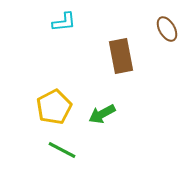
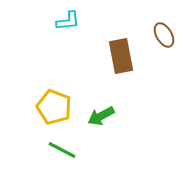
cyan L-shape: moved 4 px right, 1 px up
brown ellipse: moved 3 px left, 6 px down
yellow pentagon: rotated 24 degrees counterclockwise
green arrow: moved 1 px left, 2 px down
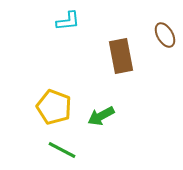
brown ellipse: moved 1 px right
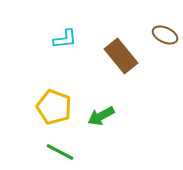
cyan L-shape: moved 3 px left, 18 px down
brown ellipse: rotated 35 degrees counterclockwise
brown rectangle: rotated 28 degrees counterclockwise
green line: moved 2 px left, 2 px down
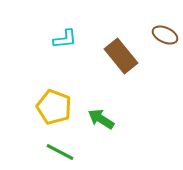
green arrow: moved 3 px down; rotated 60 degrees clockwise
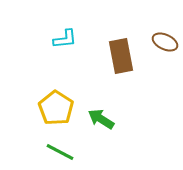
brown ellipse: moved 7 px down
brown rectangle: rotated 28 degrees clockwise
yellow pentagon: moved 2 px right, 1 px down; rotated 12 degrees clockwise
